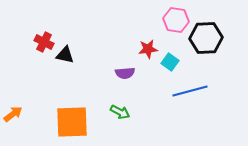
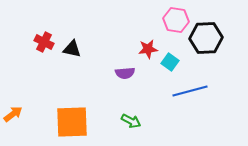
black triangle: moved 7 px right, 6 px up
green arrow: moved 11 px right, 9 px down
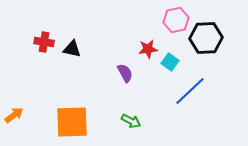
pink hexagon: rotated 20 degrees counterclockwise
red cross: rotated 18 degrees counterclockwise
purple semicircle: rotated 114 degrees counterclockwise
blue line: rotated 28 degrees counterclockwise
orange arrow: moved 1 px right, 1 px down
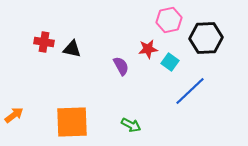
pink hexagon: moved 7 px left
purple semicircle: moved 4 px left, 7 px up
green arrow: moved 4 px down
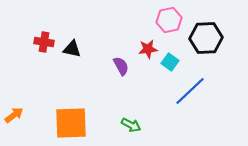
orange square: moved 1 px left, 1 px down
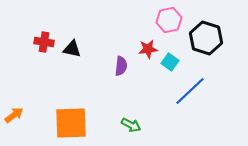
black hexagon: rotated 20 degrees clockwise
purple semicircle: rotated 36 degrees clockwise
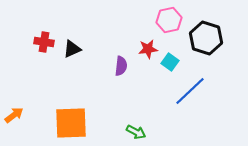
black triangle: rotated 36 degrees counterclockwise
green arrow: moved 5 px right, 7 px down
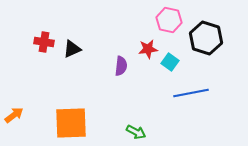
pink hexagon: rotated 25 degrees clockwise
blue line: moved 1 px right, 2 px down; rotated 32 degrees clockwise
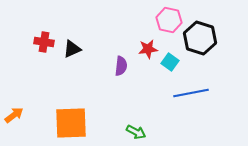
black hexagon: moved 6 px left
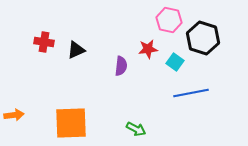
black hexagon: moved 3 px right
black triangle: moved 4 px right, 1 px down
cyan square: moved 5 px right
orange arrow: rotated 30 degrees clockwise
green arrow: moved 3 px up
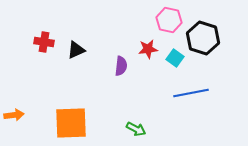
cyan square: moved 4 px up
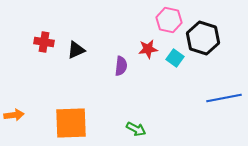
blue line: moved 33 px right, 5 px down
